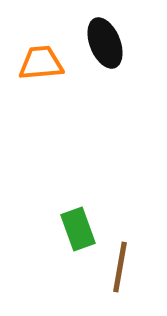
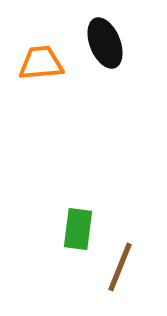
green rectangle: rotated 27 degrees clockwise
brown line: rotated 12 degrees clockwise
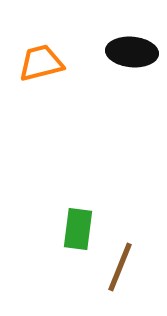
black ellipse: moved 27 px right, 9 px down; rotated 63 degrees counterclockwise
orange trapezoid: rotated 9 degrees counterclockwise
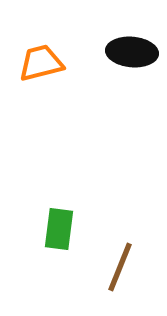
green rectangle: moved 19 px left
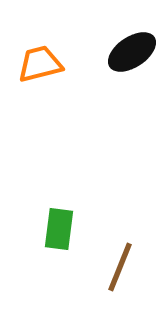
black ellipse: rotated 39 degrees counterclockwise
orange trapezoid: moved 1 px left, 1 px down
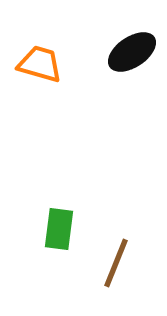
orange trapezoid: rotated 30 degrees clockwise
brown line: moved 4 px left, 4 px up
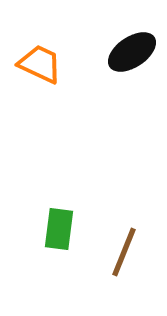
orange trapezoid: rotated 9 degrees clockwise
brown line: moved 8 px right, 11 px up
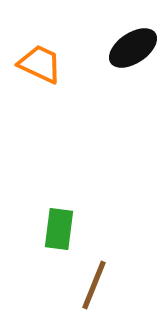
black ellipse: moved 1 px right, 4 px up
brown line: moved 30 px left, 33 px down
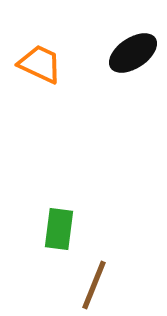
black ellipse: moved 5 px down
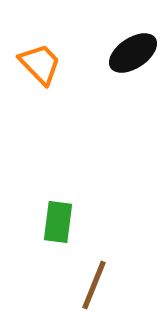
orange trapezoid: rotated 21 degrees clockwise
green rectangle: moved 1 px left, 7 px up
